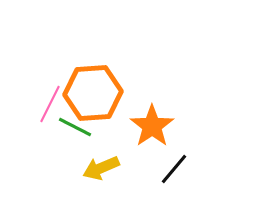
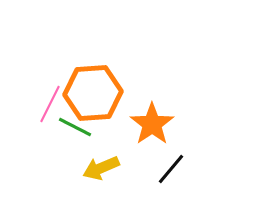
orange star: moved 2 px up
black line: moved 3 px left
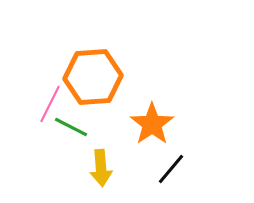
orange hexagon: moved 16 px up
green line: moved 4 px left
yellow arrow: rotated 72 degrees counterclockwise
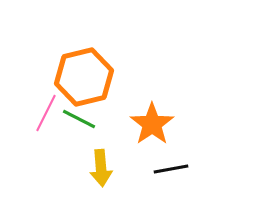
orange hexagon: moved 9 px left; rotated 10 degrees counterclockwise
pink line: moved 4 px left, 9 px down
green line: moved 8 px right, 8 px up
black line: rotated 40 degrees clockwise
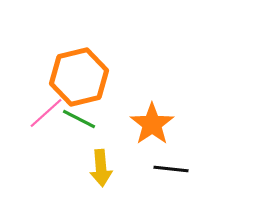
orange hexagon: moved 5 px left
pink line: rotated 21 degrees clockwise
black line: rotated 16 degrees clockwise
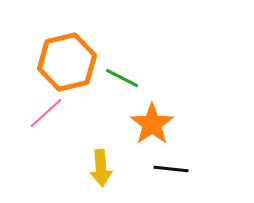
orange hexagon: moved 12 px left, 15 px up
green line: moved 43 px right, 41 px up
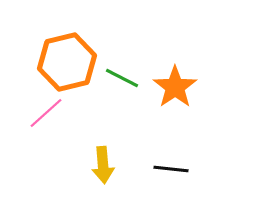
orange star: moved 23 px right, 37 px up
yellow arrow: moved 2 px right, 3 px up
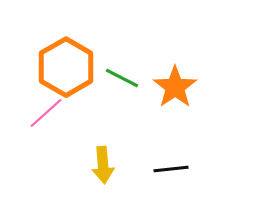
orange hexagon: moved 1 px left, 5 px down; rotated 16 degrees counterclockwise
black line: rotated 12 degrees counterclockwise
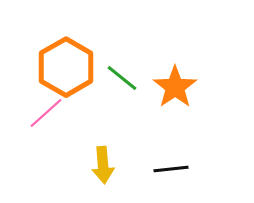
green line: rotated 12 degrees clockwise
